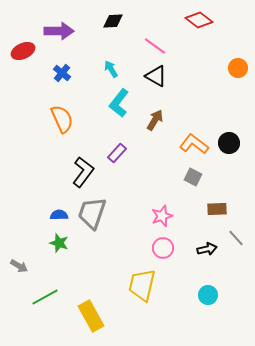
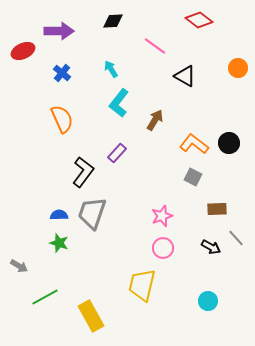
black triangle: moved 29 px right
black arrow: moved 4 px right, 2 px up; rotated 42 degrees clockwise
cyan circle: moved 6 px down
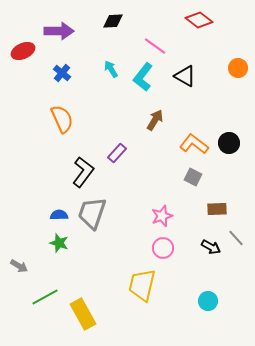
cyan L-shape: moved 24 px right, 26 px up
yellow rectangle: moved 8 px left, 2 px up
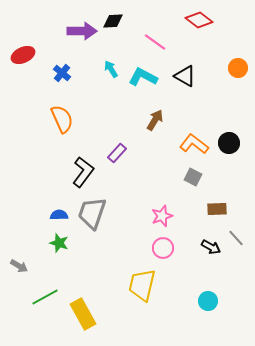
purple arrow: moved 23 px right
pink line: moved 4 px up
red ellipse: moved 4 px down
cyan L-shape: rotated 80 degrees clockwise
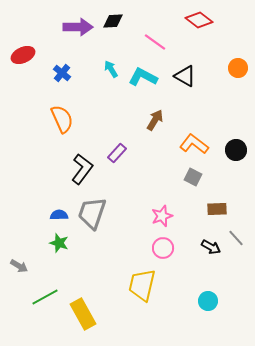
purple arrow: moved 4 px left, 4 px up
black circle: moved 7 px right, 7 px down
black L-shape: moved 1 px left, 3 px up
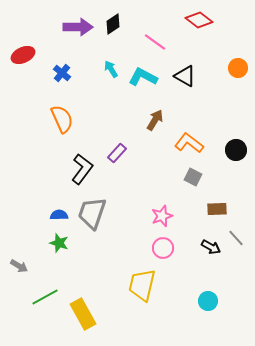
black diamond: moved 3 px down; rotated 30 degrees counterclockwise
orange L-shape: moved 5 px left, 1 px up
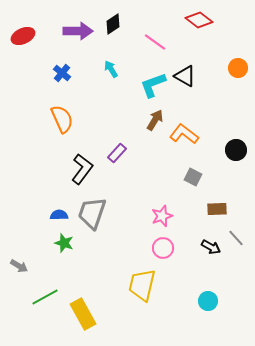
purple arrow: moved 4 px down
red ellipse: moved 19 px up
cyan L-shape: moved 10 px right, 8 px down; rotated 48 degrees counterclockwise
orange L-shape: moved 5 px left, 9 px up
green star: moved 5 px right
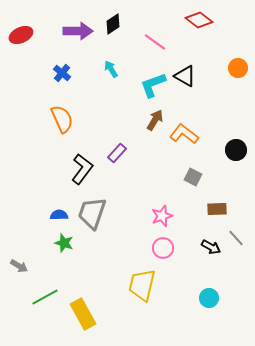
red ellipse: moved 2 px left, 1 px up
cyan circle: moved 1 px right, 3 px up
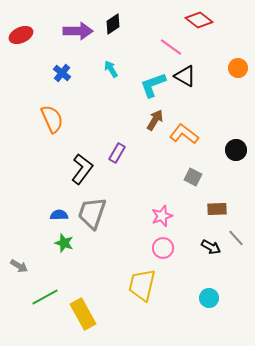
pink line: moved 16 px right, 5 px down
orange semicircle: moved 10 px left
purple rectangle: rotated 12 degrees counterclockwise
